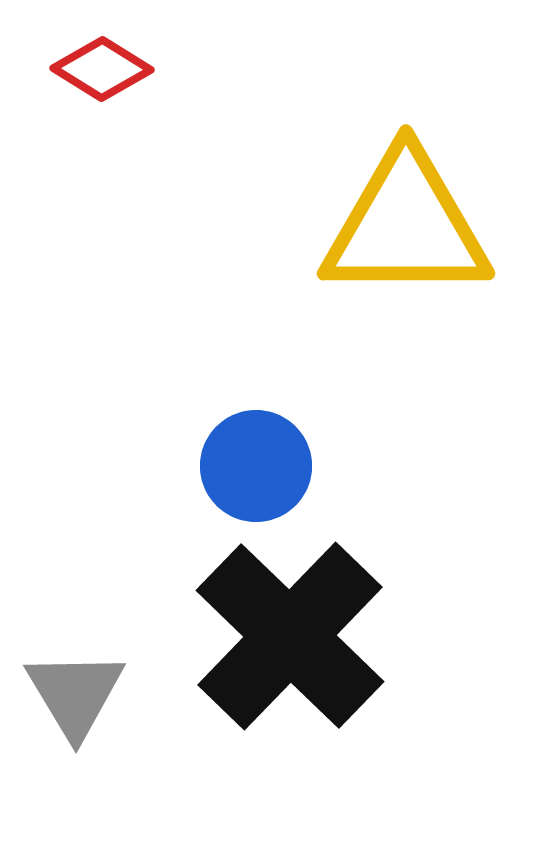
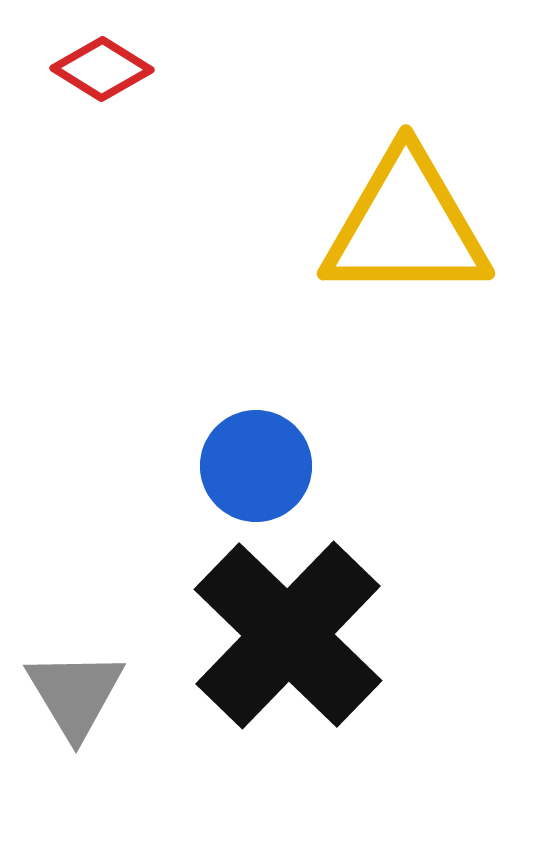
black cross: moved 2 px left, 1 px up
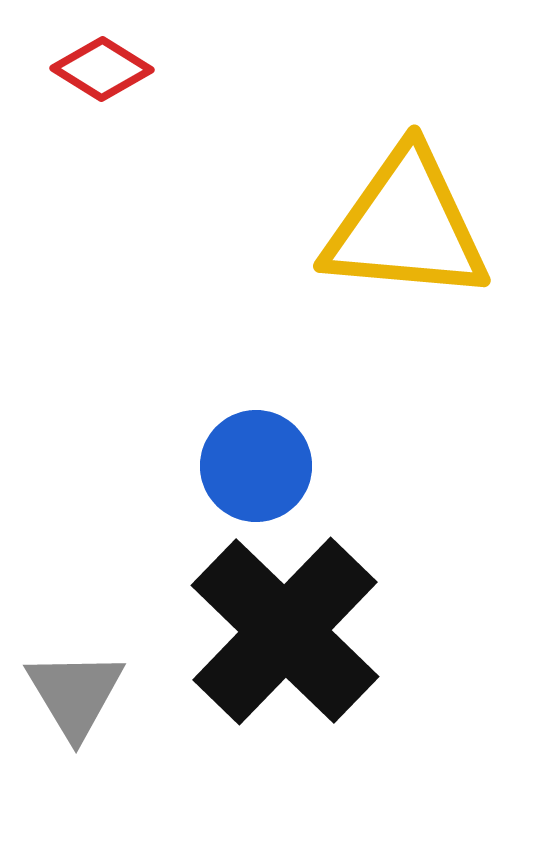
yellow triangle: rotated 5 degrees clockwise
black cross: moved 3 px left, 4 px up
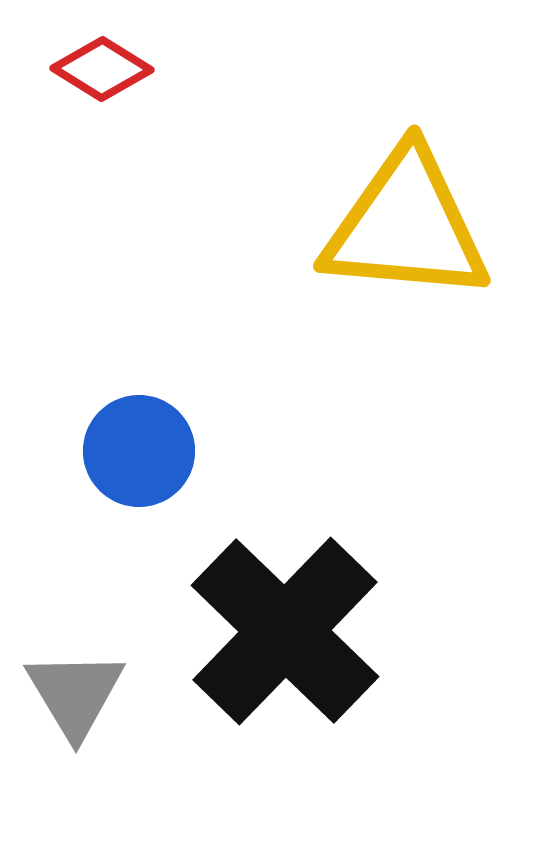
blue circle: moved 117 px left, 15 px up
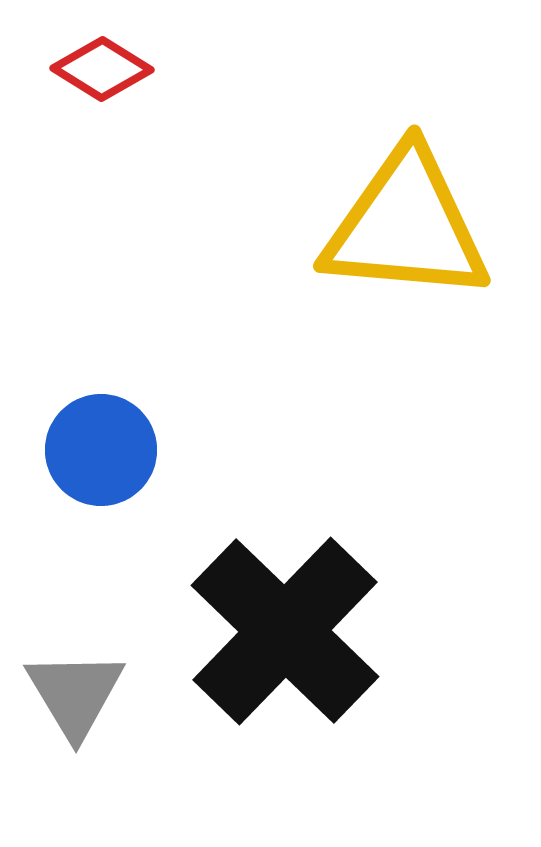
blue circle: moved 38 px left, 1 px up
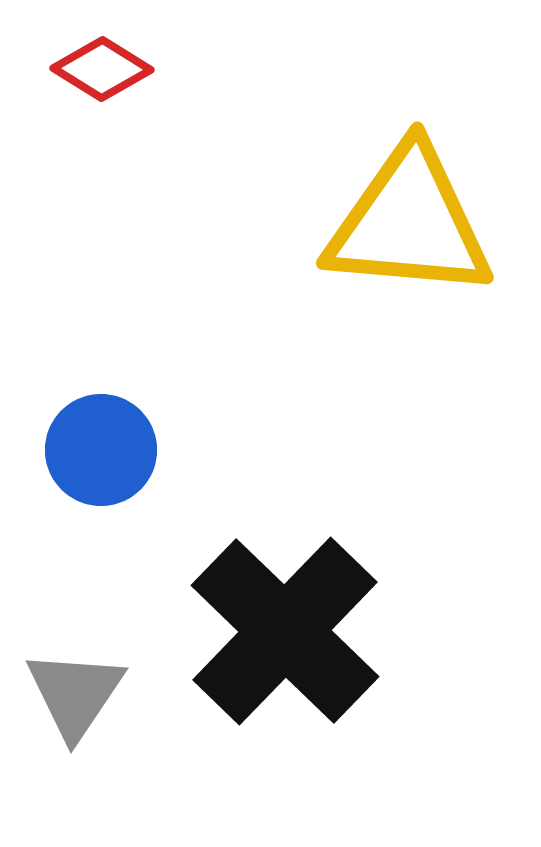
yellow triangle: moved 3 px right, 3 px up
gray triangle: rotated 5 degrees clockwise
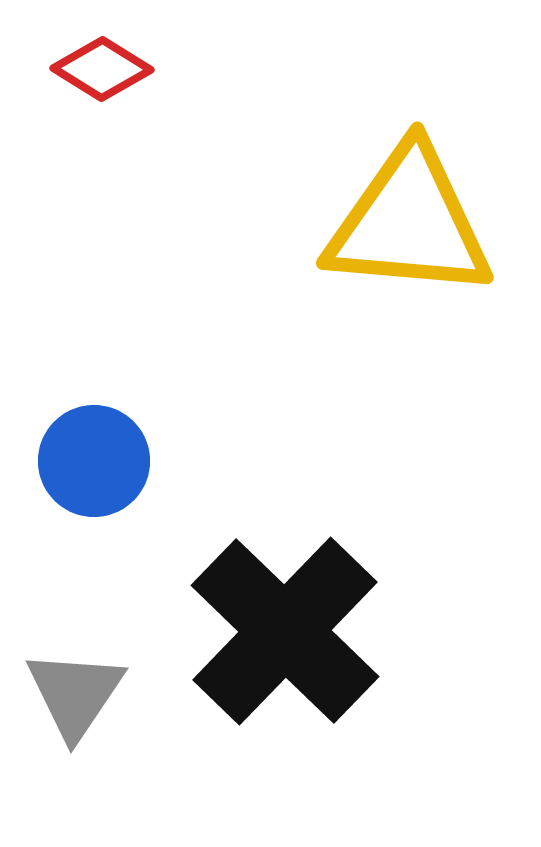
blue circle: moved 7 px left, 11 px down
